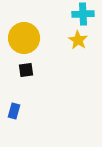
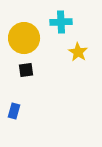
cyan cross: moved 22 px left, 8 px down
yellow star: moved 12 px down
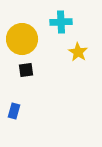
yellow circle: moved 2 px left, 1 px down
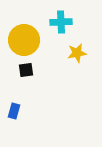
yellow circle: moved 2 px right, 1 px down
yellow star: moved 1 px left, 1 px down; rotated 30 degrees clockwise
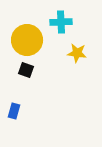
yellow circle: moved 3 px right
yellow star: rotated 18 degrees clockwise
black square: rotated 28 degrees clockwise
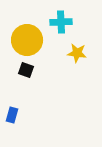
blue rectangle: moved 2 px left, 4 px down
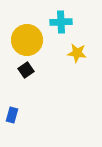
black square: rotated 35 degrees clockwise
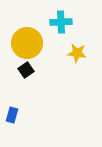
yellow circle: moved 3 px down
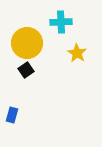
yellow star: rotated 24 degrees clockwise
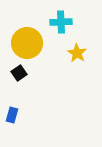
black square: moved 7 px left, 3 px down
